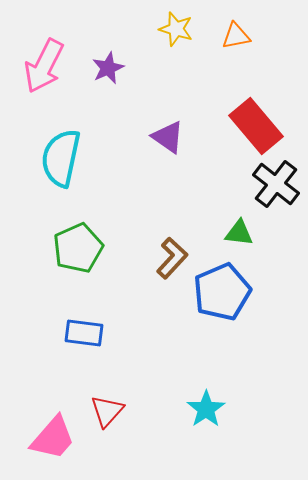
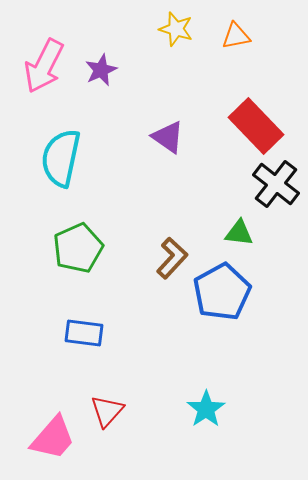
purple star: moved 7 px left, 2 px down
red rectangle: rotated 4 degrees counterclockwise
blue pentagon: rotated 6 degrees counterclockwise
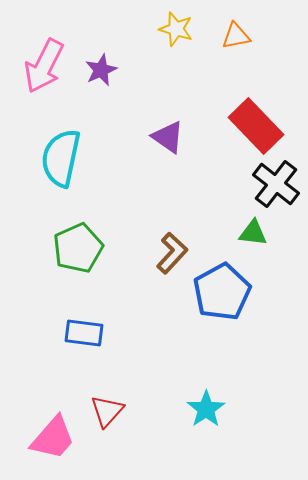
green triangle: moved 14 px right
brown L-shape: moved 5 px up
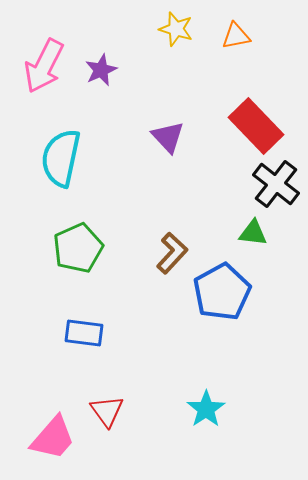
purple triangle: rotated 12 degrees clockwise
red triangle: rotated 18 degrees counterclockwise
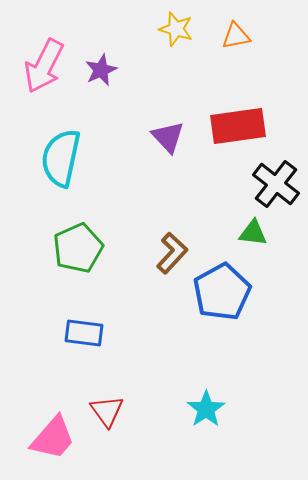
red rectangle: moved 18 px left; rotated 54 degrees counterclockwise
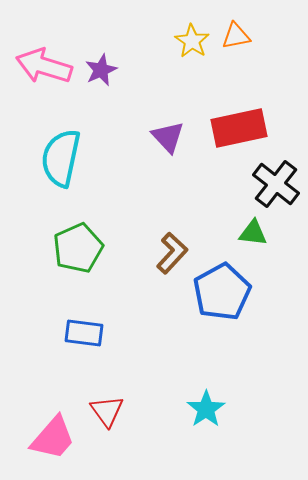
yellow star: moved 16 px right, 12 px down; rotated 16 degrees clockwise
pink arrow: rotated 80 degrees clockwise
red rectangle: moved 1 px right, 2 px down; rotated 4 degrees counterclockwise
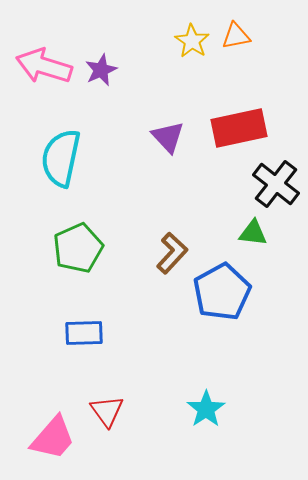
blue rectangle: rotated 9 degrees counterclockwise
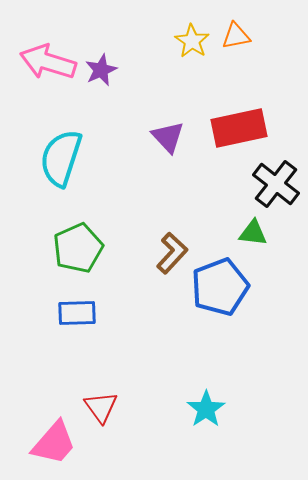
pink arrow: moved 4 px right, 4 px up
cyan semicircle: rotated 6 degrees clockwise
blue pentagon: moved 2 px left, 5 px up; rotated 8 degrees clockwise
blue rectangle: moved 7 px left, 20 px up
red triangle: moved 6 px left, 4 px up
pink trapezoid: moved 1 px right, 5 px down
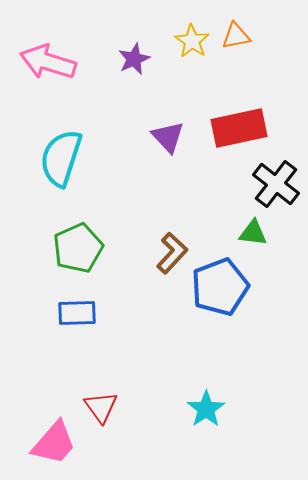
purple star: moved 33 px right, 11 px up
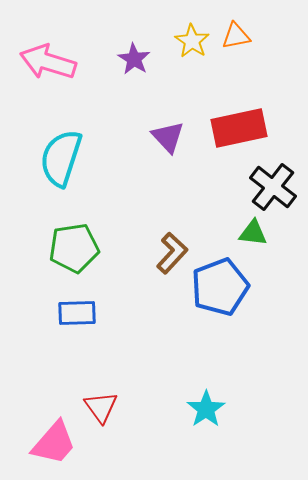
purple star: rotated 16 degrees counterclockwise
black cross: moved 3 px left, 3 px down
green pentagon: moved 4 px left; rotated 15 degrees clockwise
